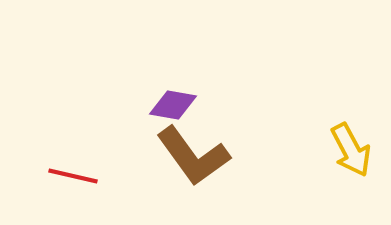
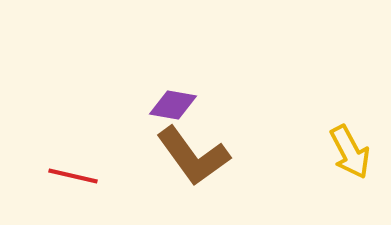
yellow arrow: moved 1 px left, 2 px down
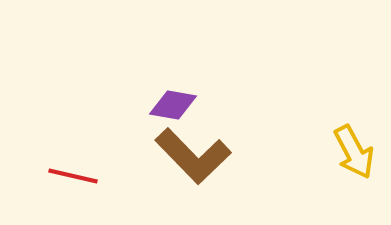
yellow arrow: moved 4 px right
brown L-shape: rotated 8 degrees counterclockwise
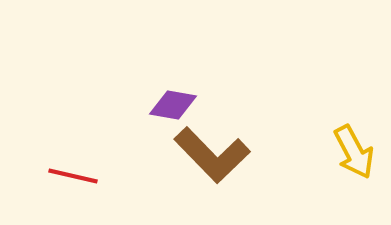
brown L-shape: moved 19 px right, 1 px up
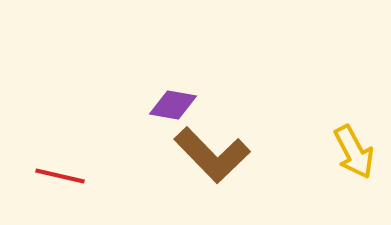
red line: moved 13 px left
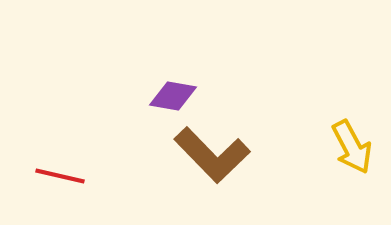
purple diamond: moved 9 px up
yellow arrow: moved 2 px left, 5 px up
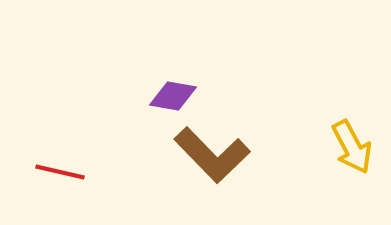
red line: moved 4 px up
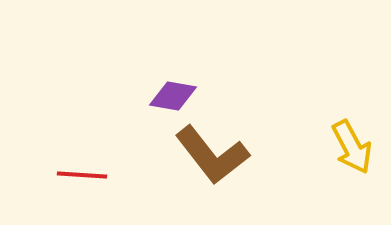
brown L-shape: rotated 6 degrees clockwise
red line: moved 22 px right, 3 px down; rotated 9 degrees counterclockwise
